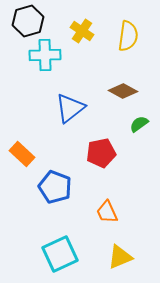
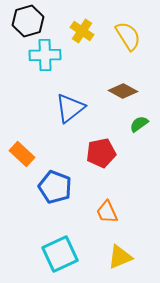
yellow semicircle: rotated 40 degrees counterclockwise
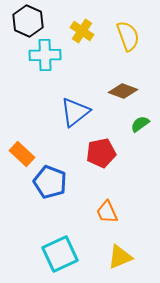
black hexagon: rotated 20 degrees counterclockwise
yellow semicircle: rotated 12 degrees clockwise
brown diamond: rotated 8 degrees counterclockwise
blue triangle: moved 5 px right, 4 px down
green semicircle: moved 1 px right
blue pentagon: moved 5 px left, 5 px up
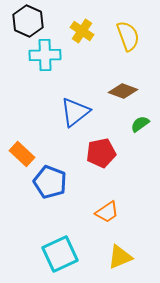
orange trapezoid: rotated 100 degrees counterclockwise
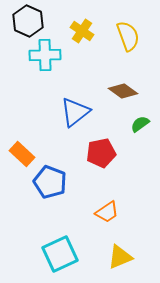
brown diamond: rotated 16 degrees clockwise
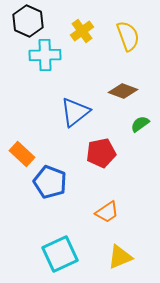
yellow cross: rotated 20 degrees clockwise
brown diamond: rotated 16 degrees counterclockwise
